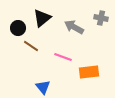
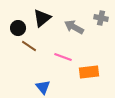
brown line: moved 2 px left
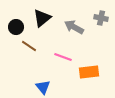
black circle: moved 2 px left, 1 px up
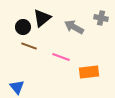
black circle: moved 7 px right
brown line: rotated 14 degrees counterclockwise
pink line: moved 2 px left
blue triangle: moved 26 px left
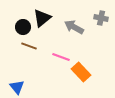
orange rectangle: moved 8 px left; rotated 54 degrees clockwise
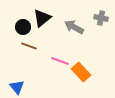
pink line: moved 1 px left, 4 px down
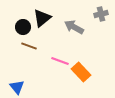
gray cross: moved 4 px up; rotated 24 degrees counterclockwise
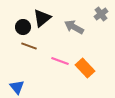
gray cross: rotated 24 degrees counterclockwise
orange rectangle: moved 4 px right, 4 px up
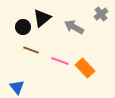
brown line: moved 2 px right, 4 px down
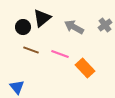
gray cross: moved 4 px right, 11 px down
pink line: moved 7 px up
